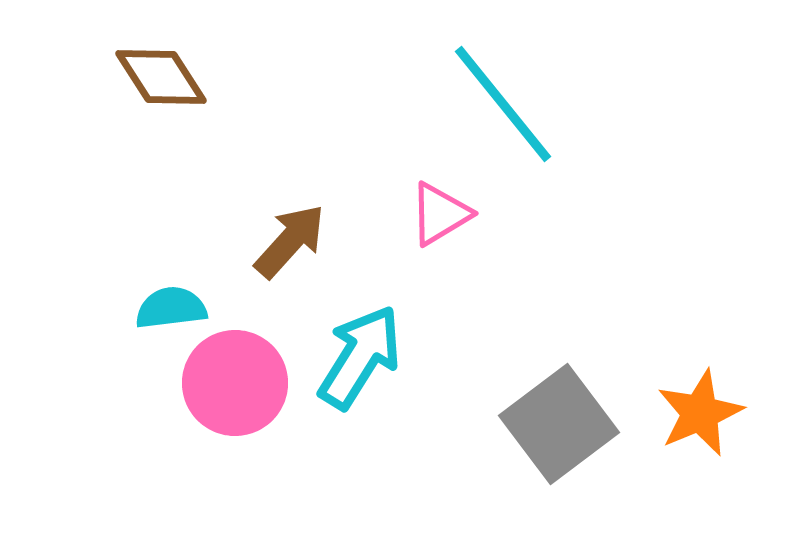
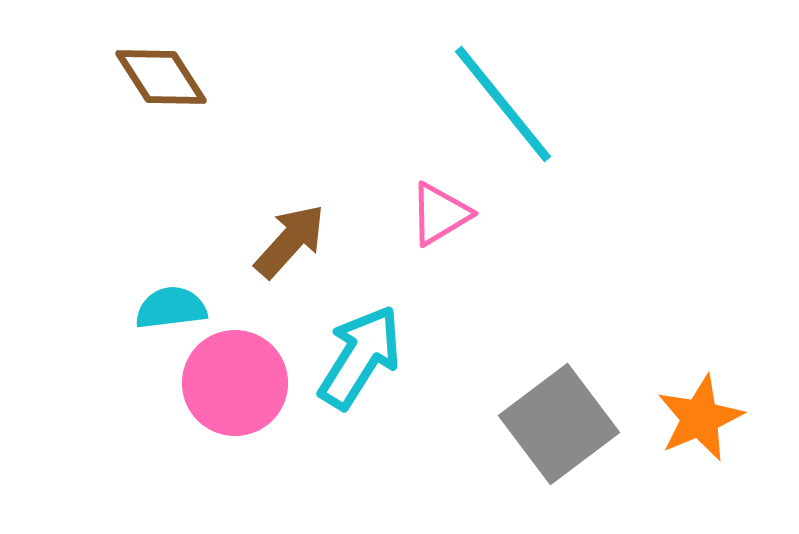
orange star: moved 5 px down
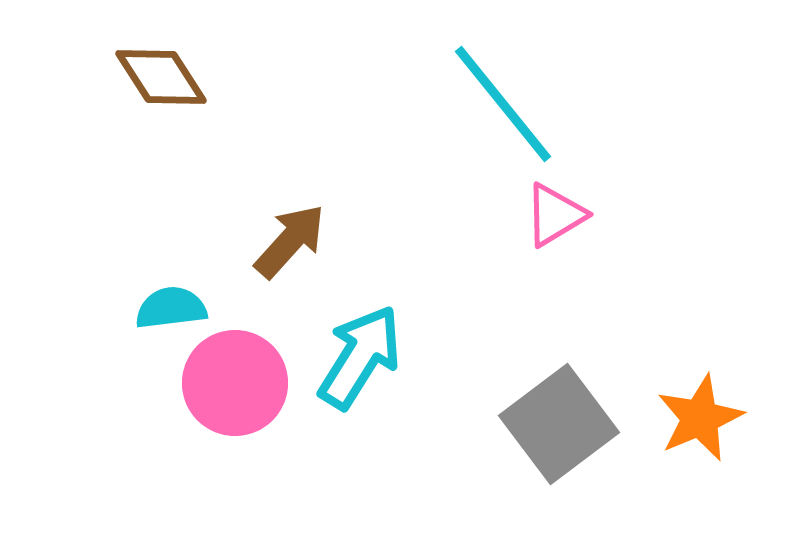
pink triangle: moved 115 px right, 1 px down
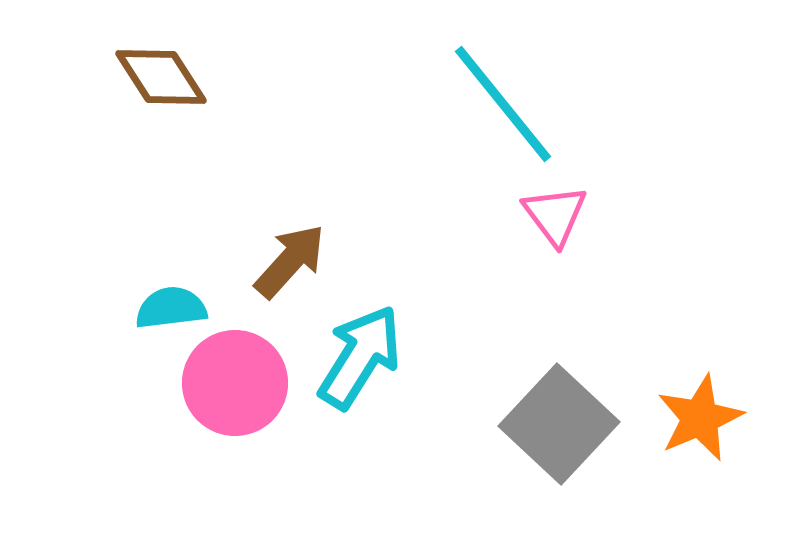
pink triangle: rotated 36 degrees counterclockwise
brown arrow: moved 20 px down
gray square: rotated 10 degrees counterclockwise
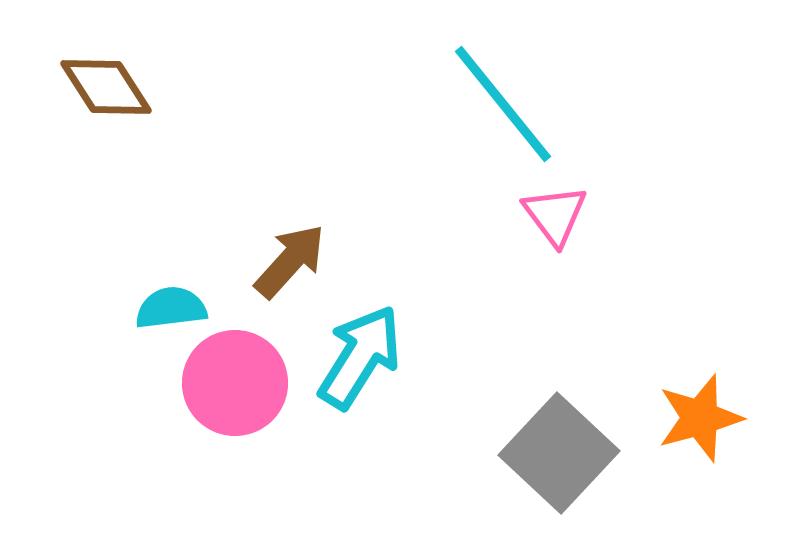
brown diamond: moved 55 px left, 10 px down
orange star: rotated 8 degrees clockwise
gray square: moved 29 px down
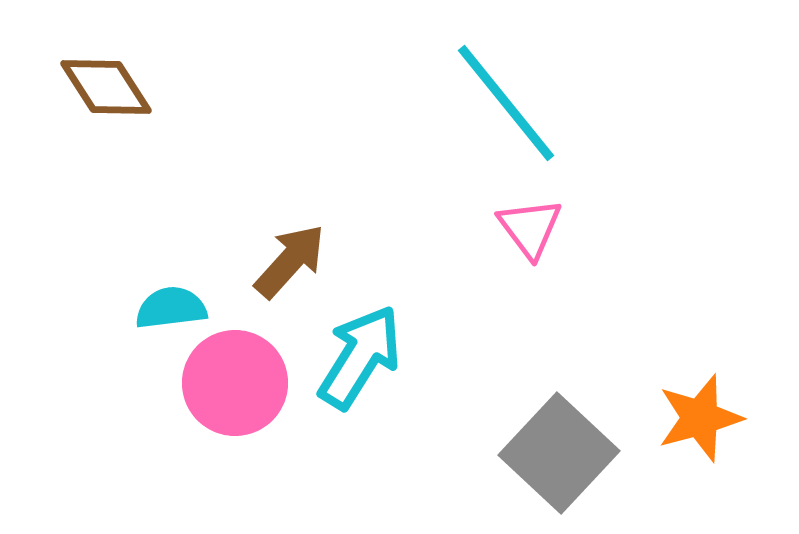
cyan line: moved 3 px right, 1 px up
pink triangle: moved 25 px left, 13 px down
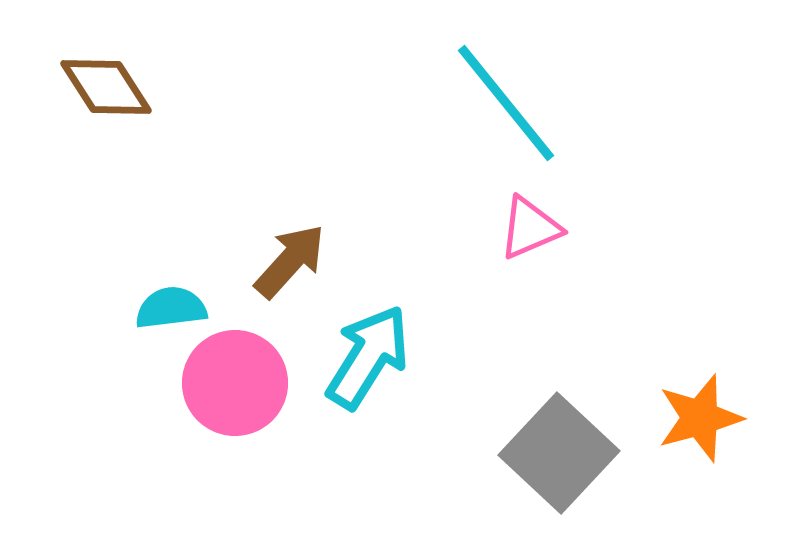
pink triangle: rotated 44 degrees clockwise
cyan arrow: moved 8 px right
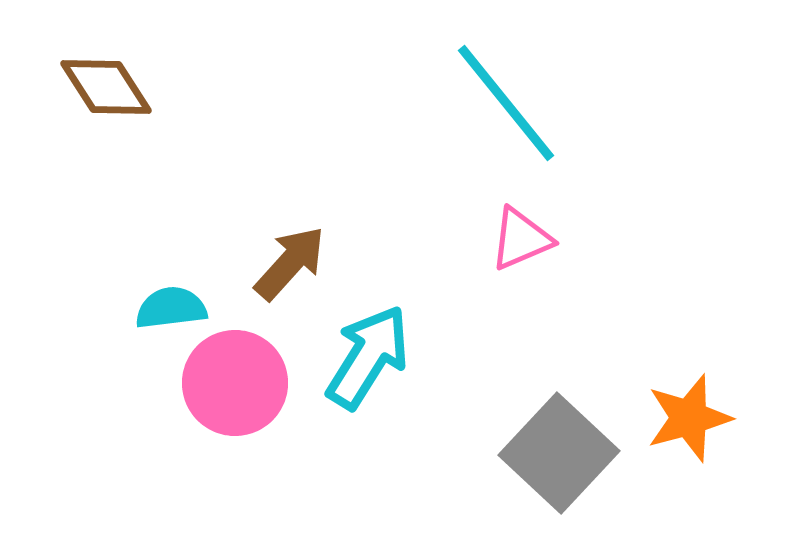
pink triangle: moved 9 px left, 11 px down
brown arrow: moved 2 px down
orange star: moved 11 px left
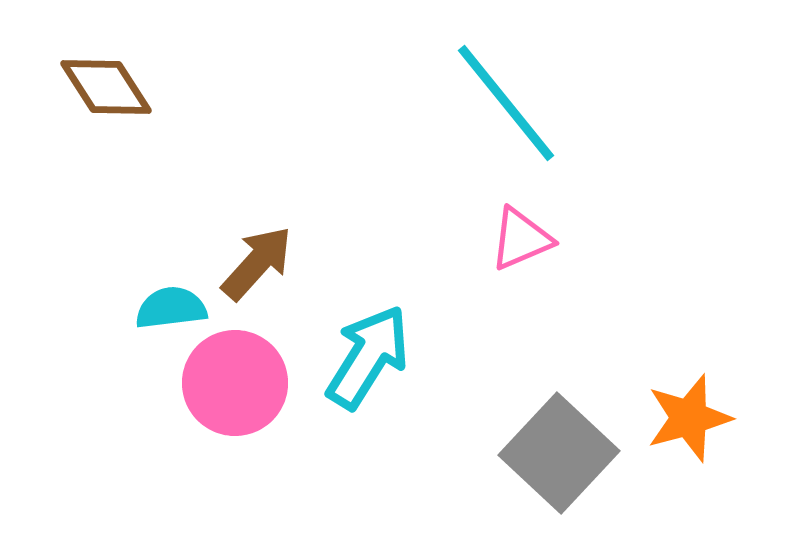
brown arrow: moved 33 px left
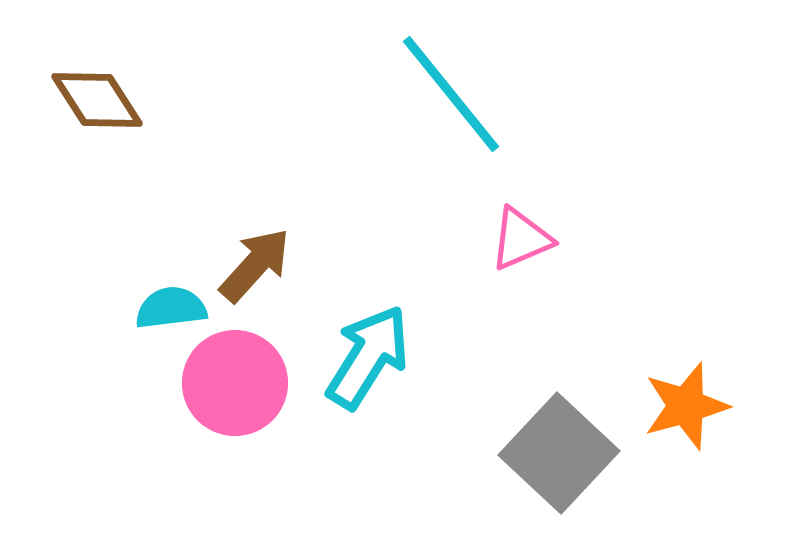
brown diamond: moved 9 px left, 13 px down
cyan line: moved 55 px left, 9 px up
brown arrow: moved 2 px left, 2 px down
orange star: moved 3 px left, 12 px up
